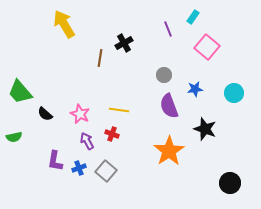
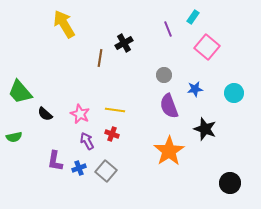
yellow line: moved 4 px left
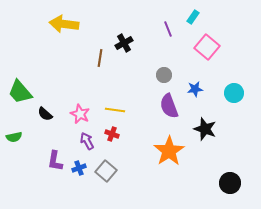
yellow arrow: rotated 52 degrees counterclockwise
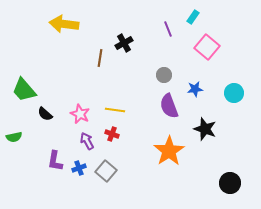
green trapezoid: moved 4 px right, 2 px up
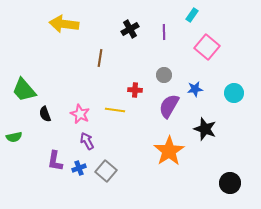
cyan rectangle: moved 1 px left, 2 px up
purple line: moved 4 px left, 3 px down; rotated 21 degrees clockwise
black cross: moved 6 px right, 14 px up
purple semicircle: rotated 50 degrees clockwise
black semicircle: rotated 28 degrees clockwise
red cross: moved 23 px right, 44 px up; rotated 16 degrees counterclockwise
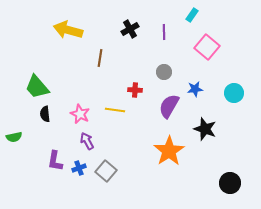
yellow arrow: moved 4 px right, 6 px down; rotated 8 degrees clockwise
gray circle: moved 3 px up
green trapezoid: moved 13 px right, 3 px up
black semicircle: rotated 14 degrees clockwise
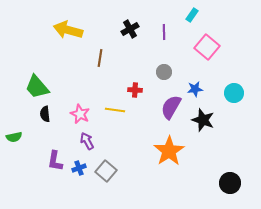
purple semicircle: moved 2 px right, 1 px down
black star: moved 2 px left, 9 px up
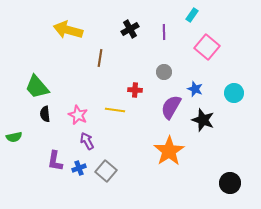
blue star: rotated 28 degrees clockwise
pink star: moved 2 px left, 1 px down
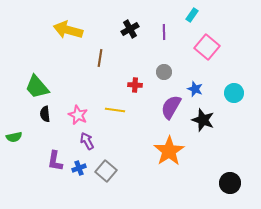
red cross: moved 5 px up
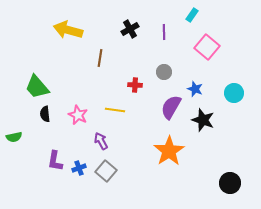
purple arrow: moved 14 px right
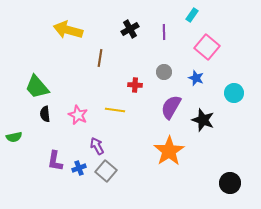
blue star: moved 1 px right, 11 px up
purple arrow: moved 4 px left, 5 px down
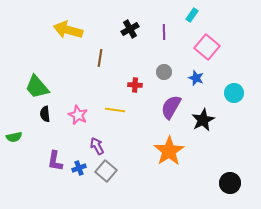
black star: rotated 25 degrees clockwise
